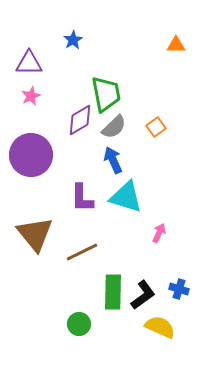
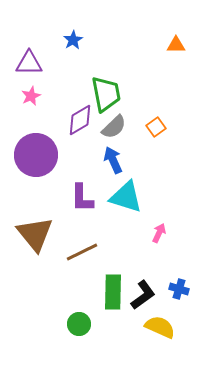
purple circle: moved 5 px right
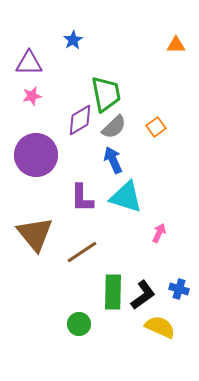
pink star: moved 1 px right; rotated 12 degrees clockwise
brown line: rotated 8 degrees counterclockwise
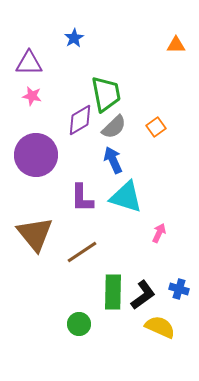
blue star: moved 1 px right, 2 px up
pink star: rotated 24 degrees clockwise
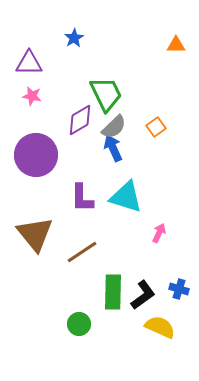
green trapezoid: rotated 15 degrees counterclockwise
blue arrow: moved 12 px up
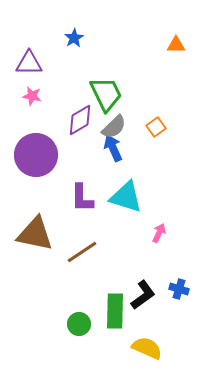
brown triangle: rotated 39 degrees counterclockwise
green rectangle: moved 2 px right, 19 px down
yellow semicircle: moved 13 px left, 21 px down
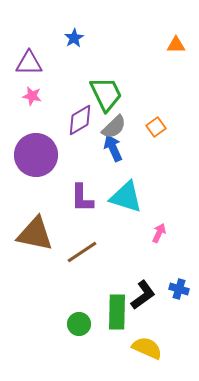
green rectangle: moved 2 px right, 1 px down
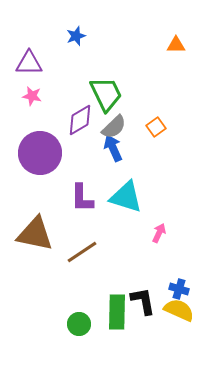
blue star: moved 2 px right, 2 px up; rotated 12 degrees clockwise
purple circle: moved 4 px right, 2 px up
black L-shape: moved 6 px down; rotated 64 degrees counterclockwise
yellow semicircle: moved 32 px right, 38 px up
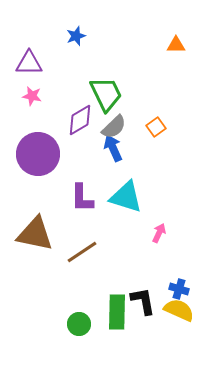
purple circle: moved 2 px left, 1 px down
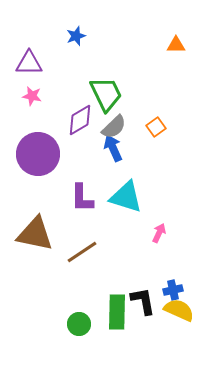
blue cross: moved 6 px left, 1 px down; rotated 30 degrees counterclockwise
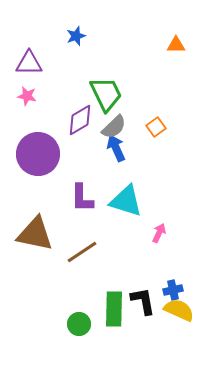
pink star: moved 5 px left
blue arrow: moved 3 px right
cyan triangle: moved 4 px down
green rectangle: moved 3 px left, 3 px up
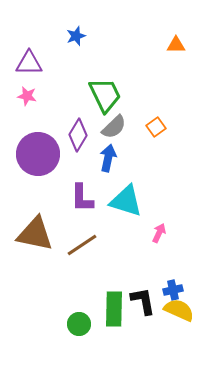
green trapezoid: moved 1 px left, 1 px down
purple diamond: moved 2 px left, 15 px down; rotated 28 degrees counterclockwise
blue arrow: moved 8 px left, 10 px down; rotated 36 degrees clockwise
brown line: moved 7 px up
